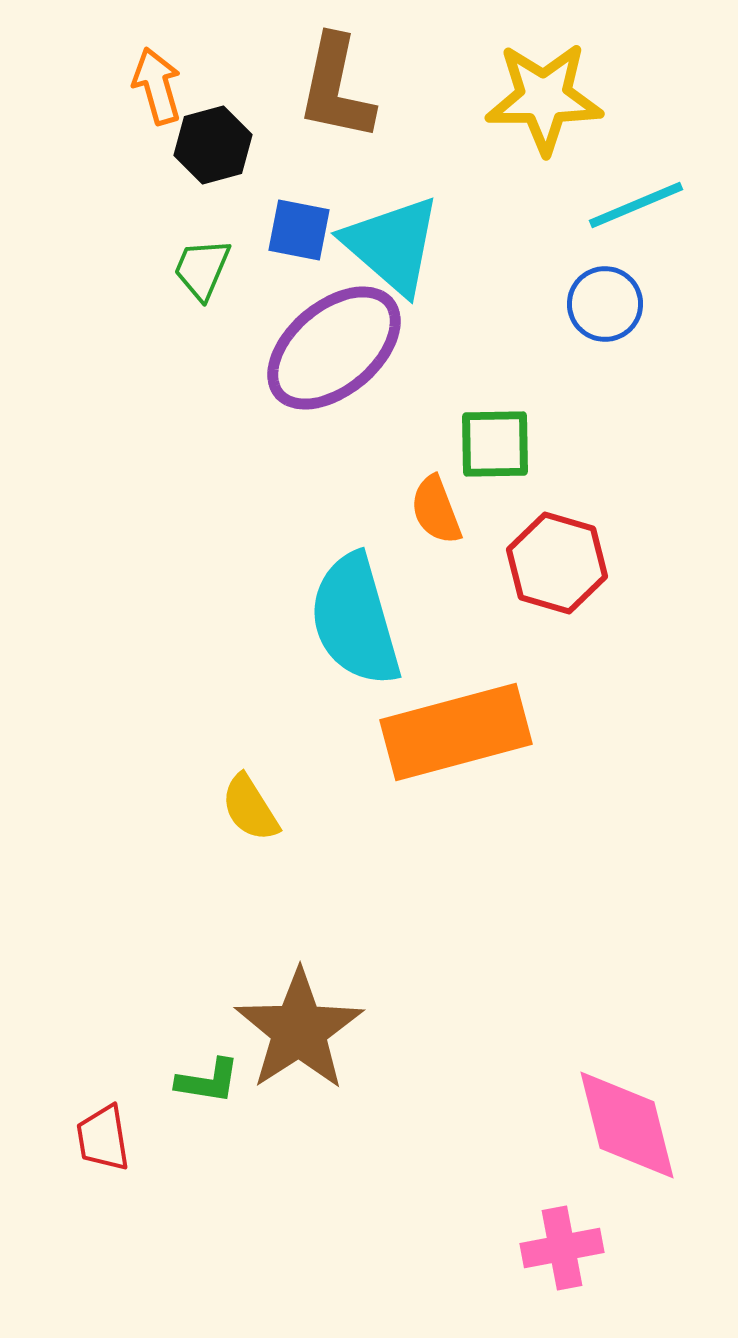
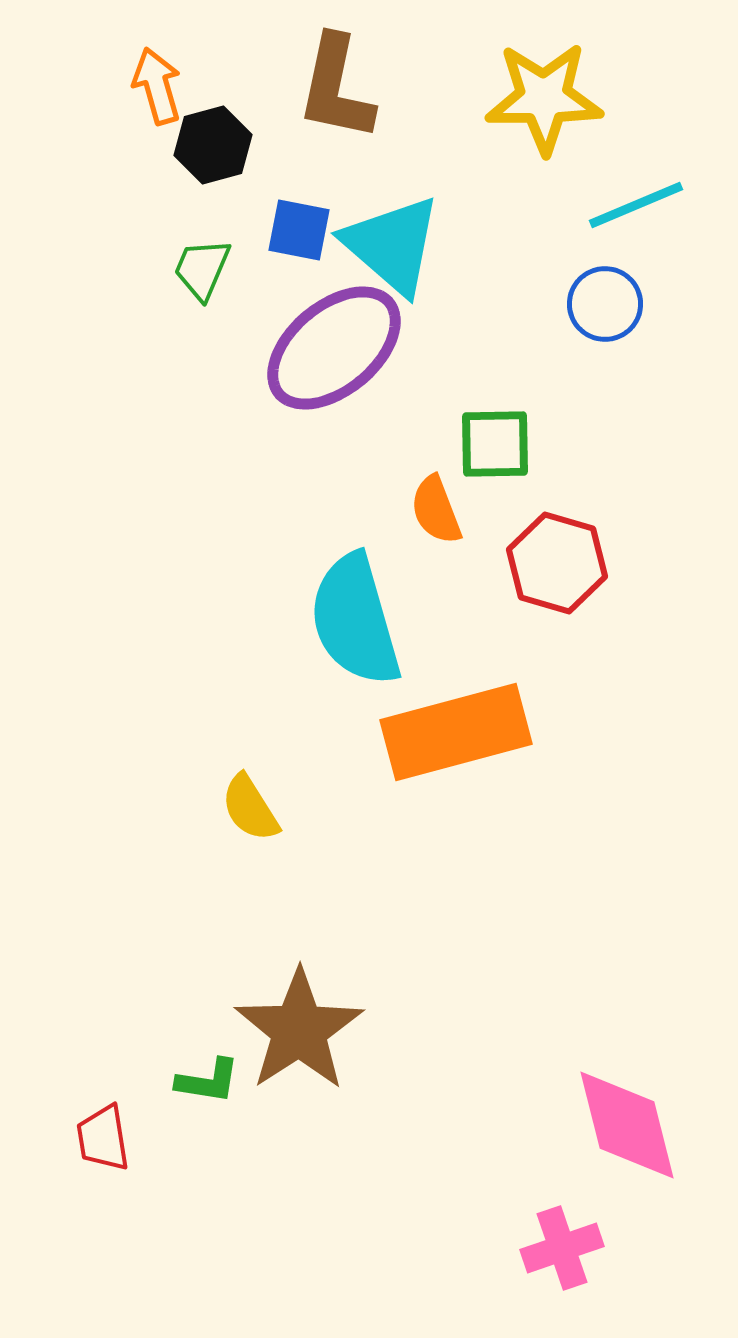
pink cross: rotated 8 degrees counterclockwise
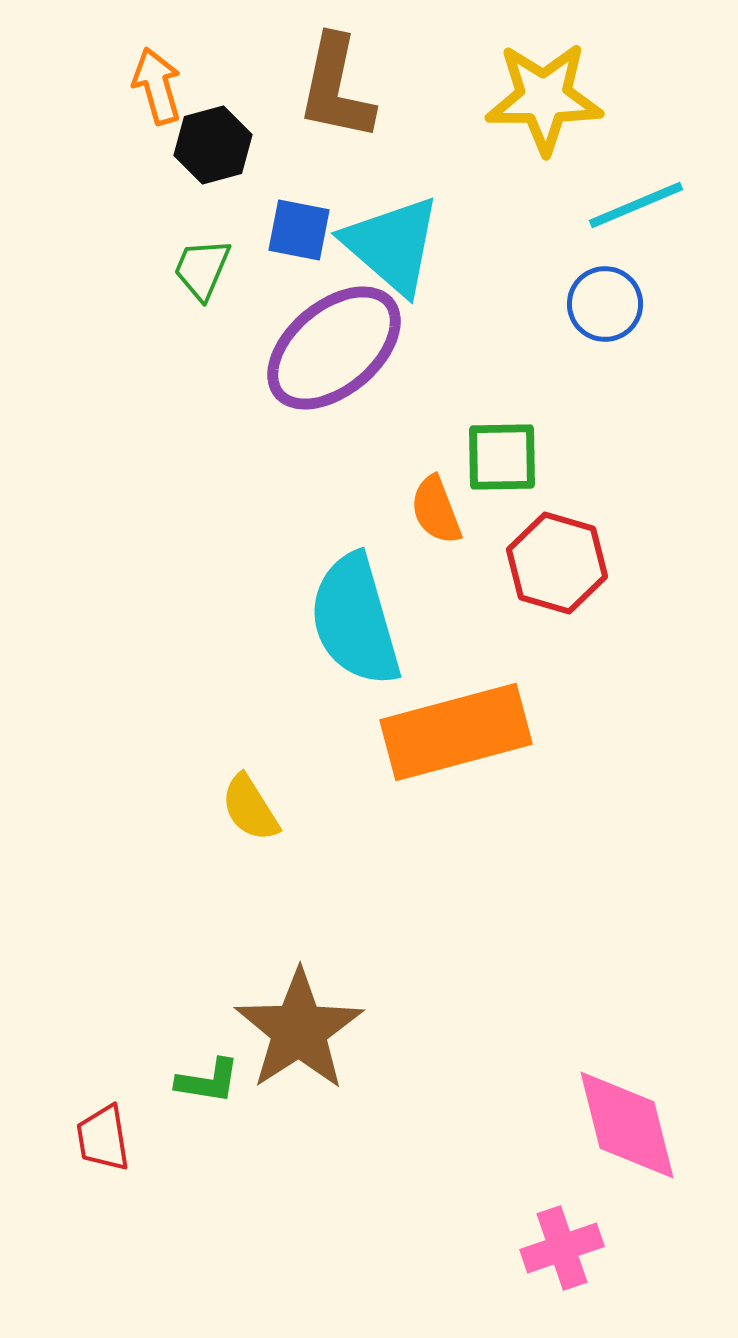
green square: moved 7 px right, 13 px down
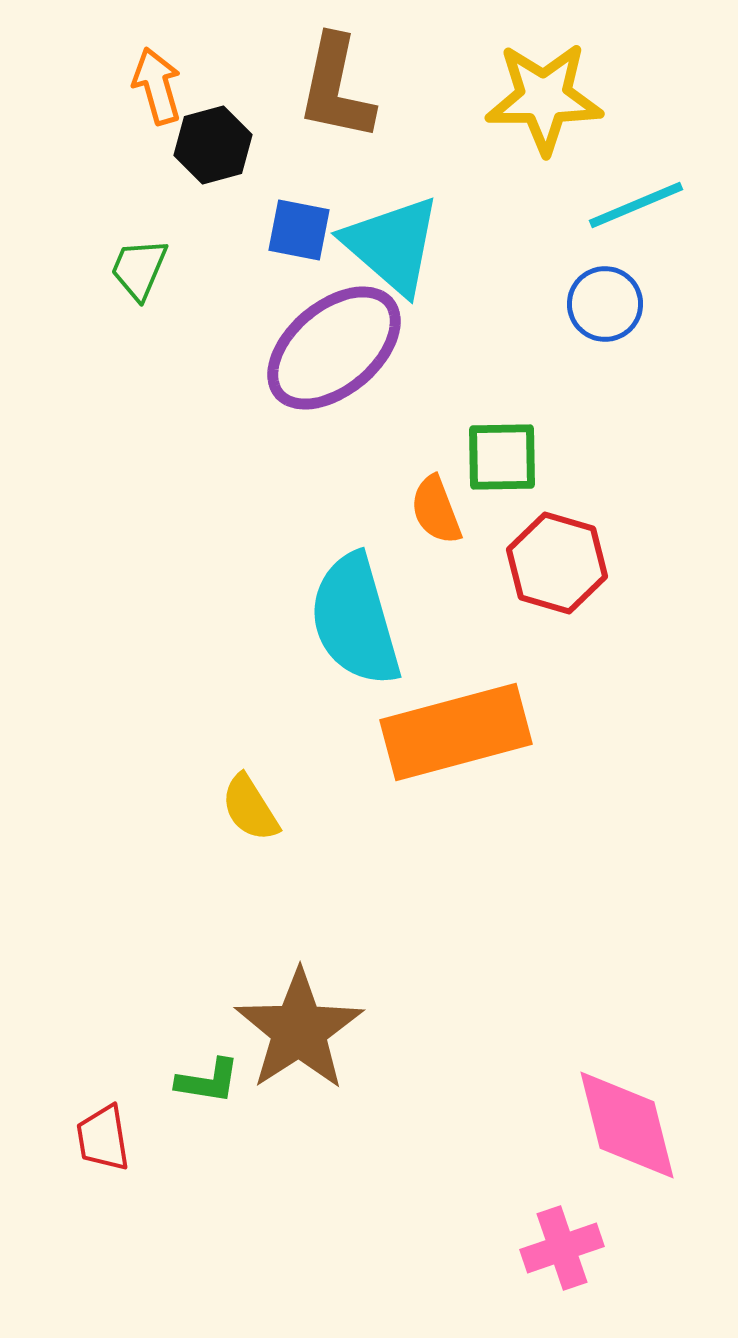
green trapezoid: moved 63 px left
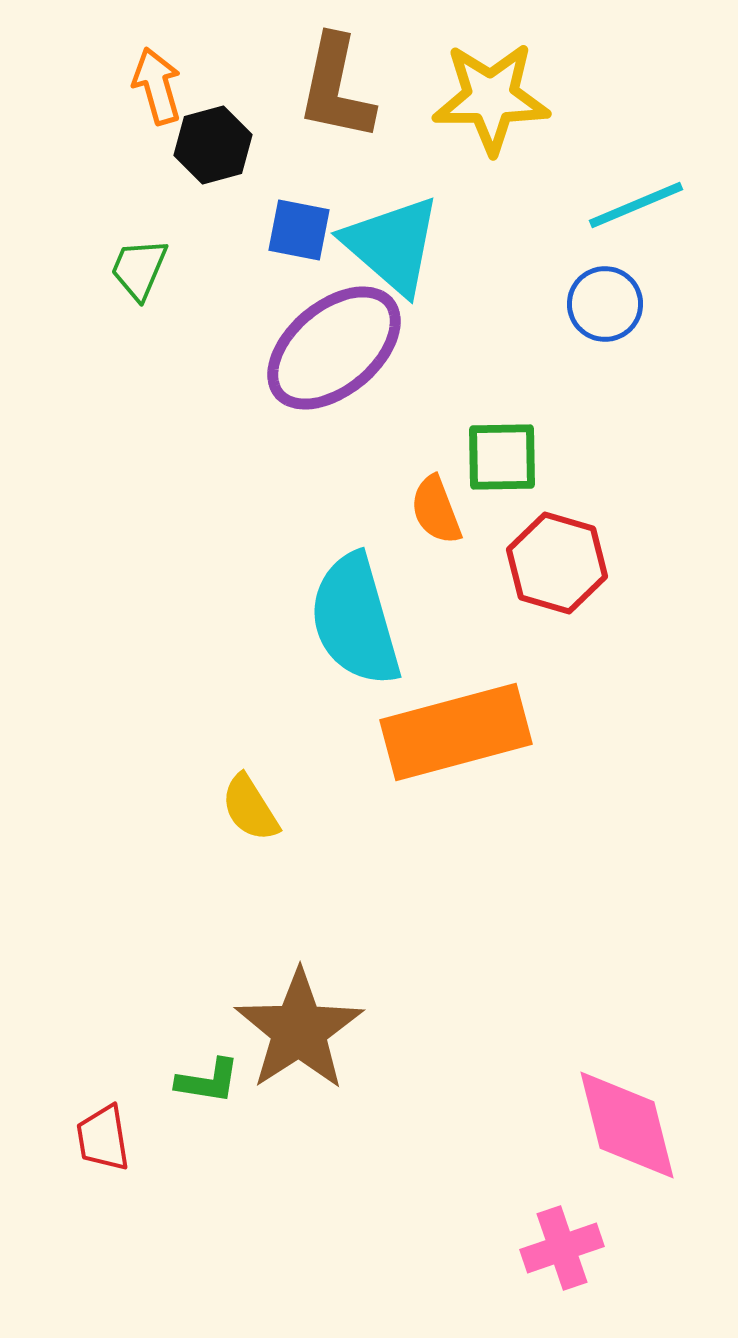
yellow star: moved 53 px left
